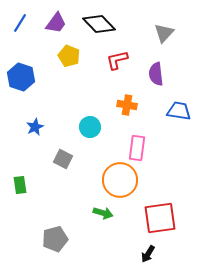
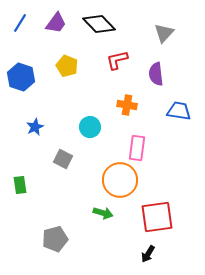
yellow pentagon: moved 2 px left, 10 px down
red square: moved 3 px left, 1 px up
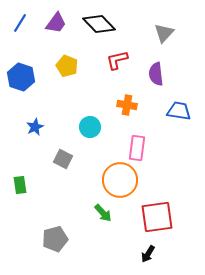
green arrow: rotated 30 degrees clockwise
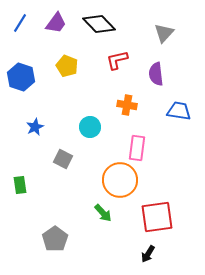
gray pentagon: rotated 20 degrees counterclockwise
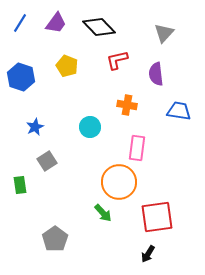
black diamond: moved 3 px down
gray square: moved 16 px left, 2 px down; rotated 30 degrees clockwise
orange circle: moved 1 px left, 2 px down
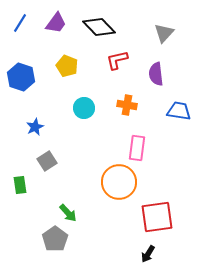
cyan circle: moved 6 px left, 19 px up
green arrow: moved 35 px left
